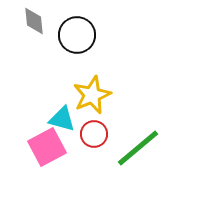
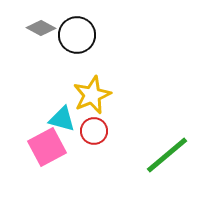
gray diamond: moved 7 px right, 7 px down; rotated 56 degrees counterclockwise
red circle: moved 3 px up
green line: moved 29 px right, 7 px down
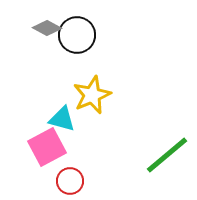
gray diamond: moved 6 px right
red circle: moved 24 px left, 50 px down
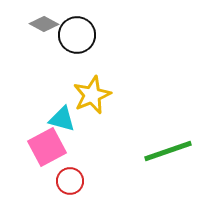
gray diamond: moved 3 px left, 4 px up
green line: moved 1 px right, 4 px up; rotated 21 degrees clockwise
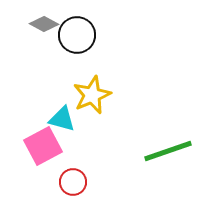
pink square: moved 4 px left, 1 px up
red circle: moved 3 px right, 1 px down
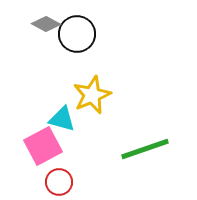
gray diamond: moved 2 px right
black circle: moved 1 px up
green line: moved 23 px left, 2 px up
red circle: moved 14 px left
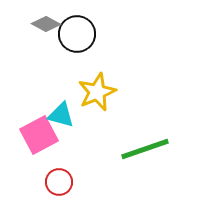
yellow star: moved 5 px right, 3 px up
cyan triangle: moved 1 px left, 4 px up
pink square: moved 4 px left, 11 px up
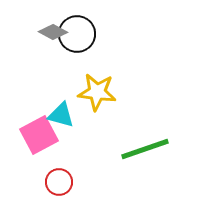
gray diamond: moved 7 px right, 8 px down
yellow star: rotated 30 degrees clockwise
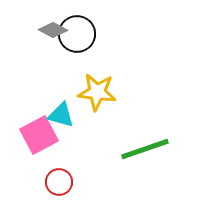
gray diamond: moved 2 px up
